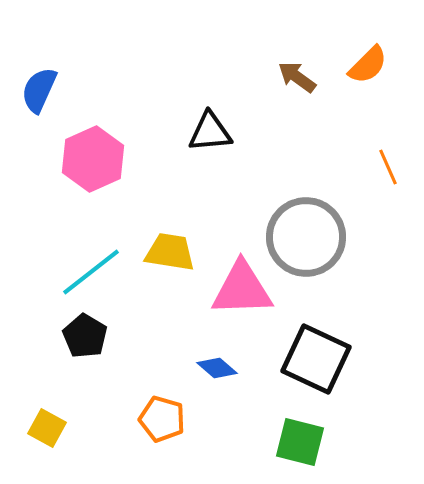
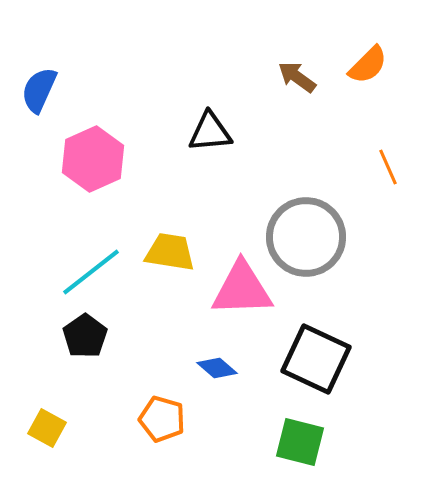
black pentagon: rotated 6 degrees clockwise
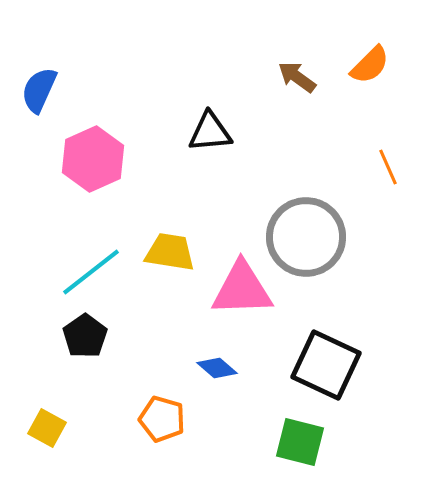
orange semicircle: moved 2 px right
black square: moved 10 px right, 6 px down
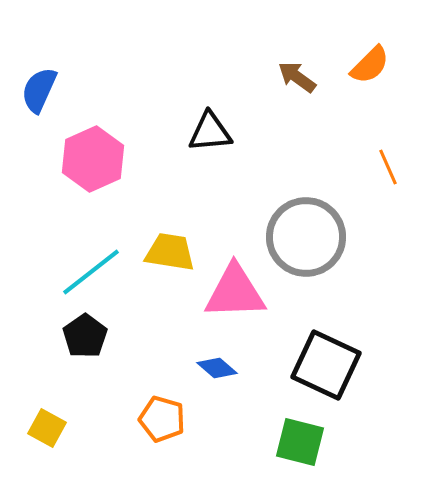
pink triangle: moved 7 px left, 3 px down
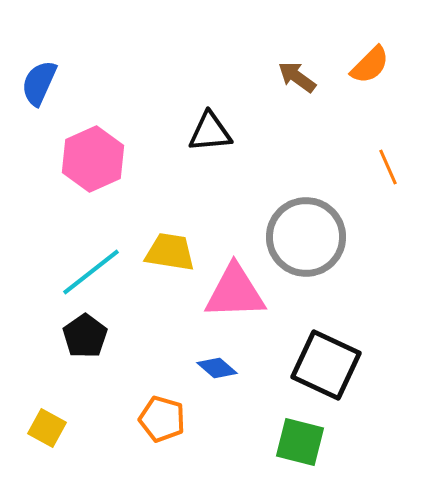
blue semicircle: moved 7 px up
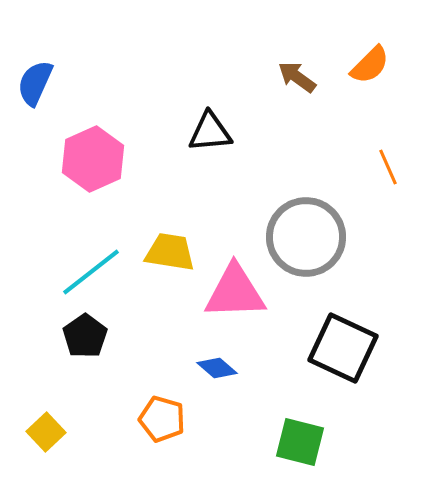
blue semicircle: moved 4 px left
black square: moved 17 px right, 17 px up
yellow square: moved 1 px left, 4 px down; rotated 18 degrees clockwise
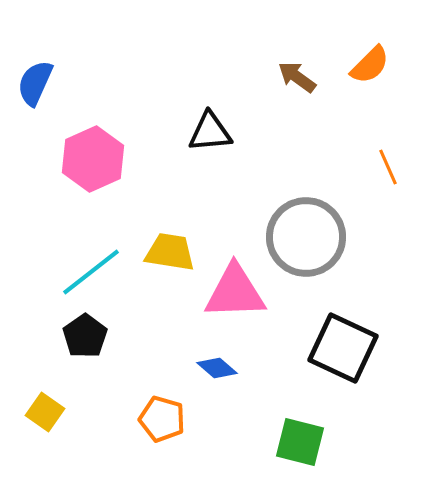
yellow square: moved 1 px left, 20 px up; rotated 12 degrees counterclockwise
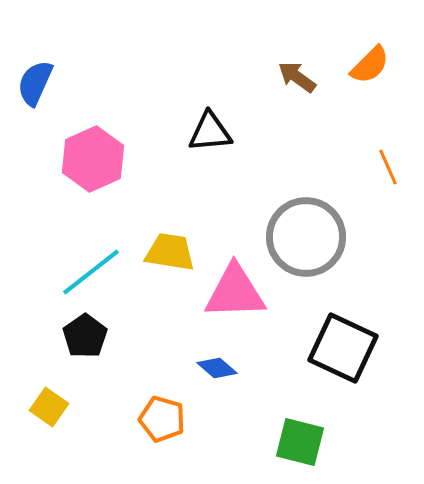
yellow square: moved 4 px right, 5 px up
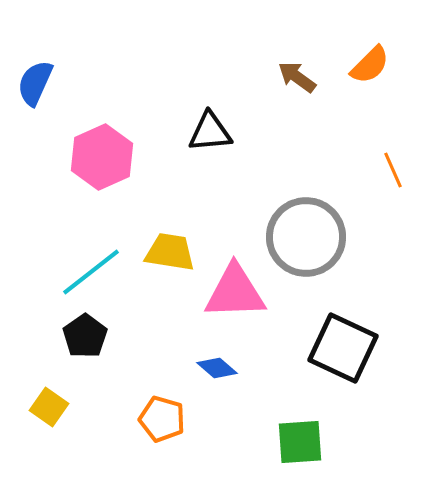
pink hexagon: moved 9 px right, 2 px up
orange line: moved 5 px right, 3 px down
green square: rotated 18 degrees counterclockwise
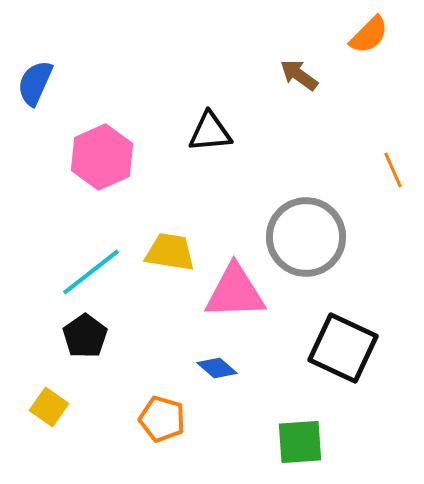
orange semicircle: moved 1 px left, 30 px up
brown arrow: moved 2 px right, 2 px up
